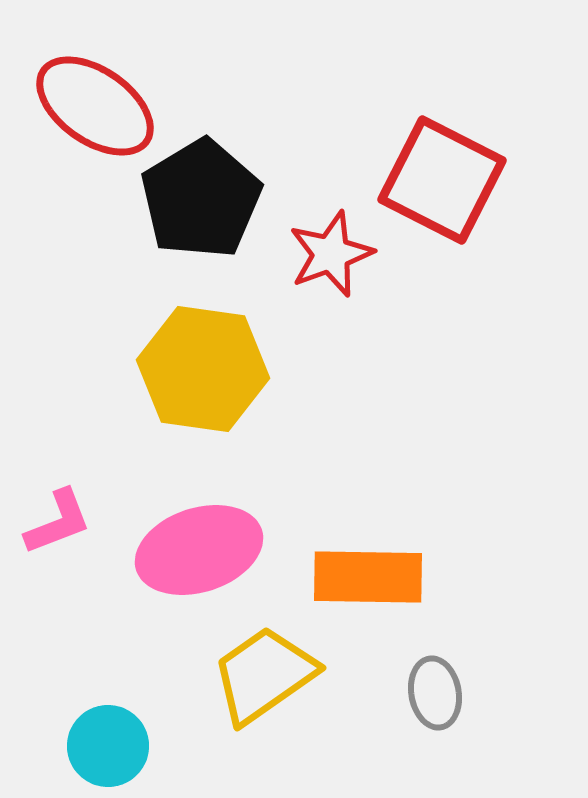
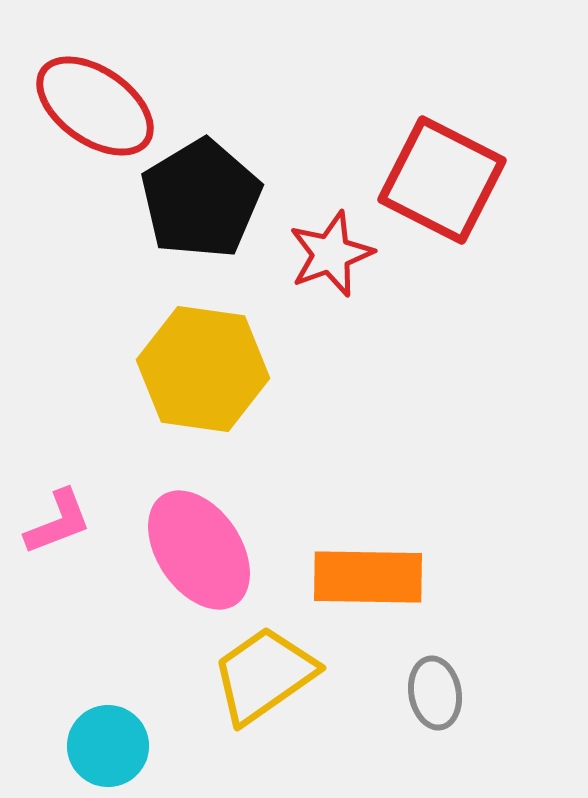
pink ellipse: rotated 74 degrees clockwise
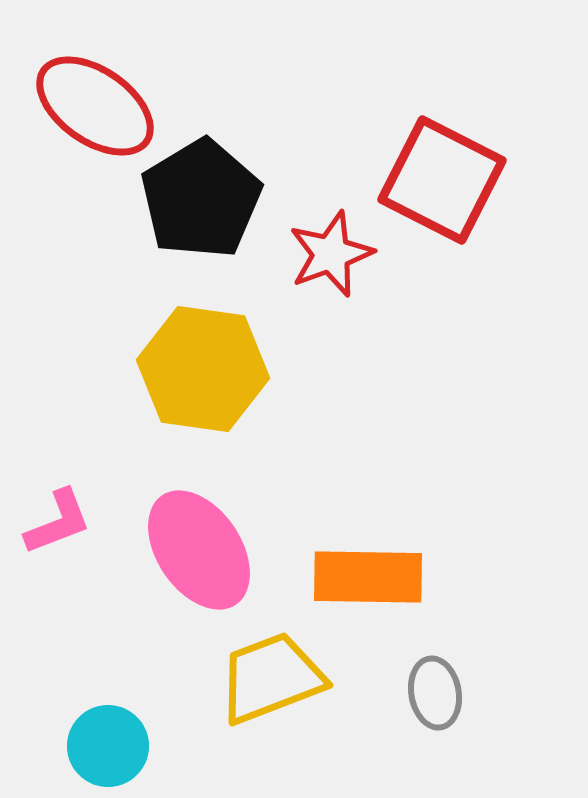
yellow trapezoid: moved 7 px right, 3 px down; rotated 14 degrees clockwise
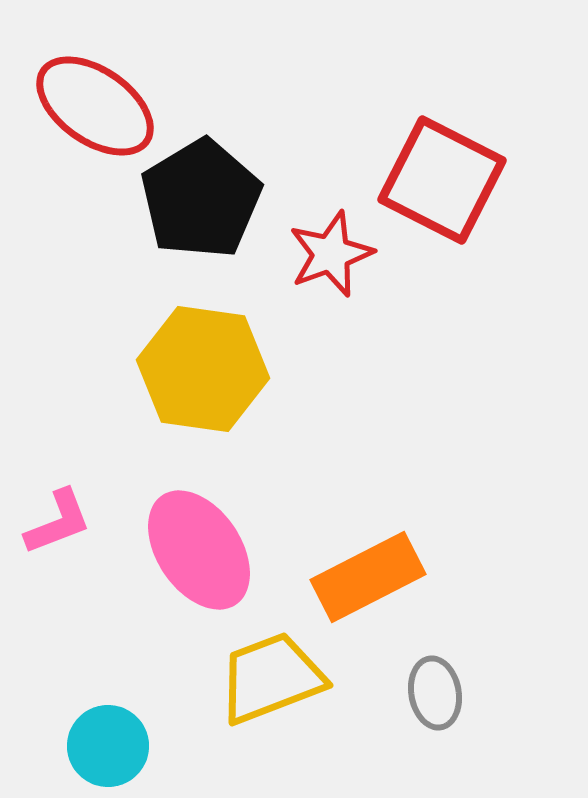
orange rectangle: rotated 28 degrees counterclockwise
